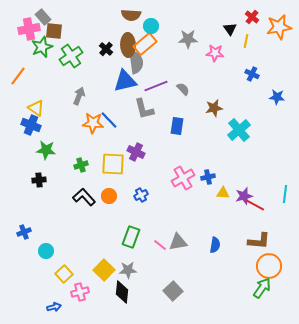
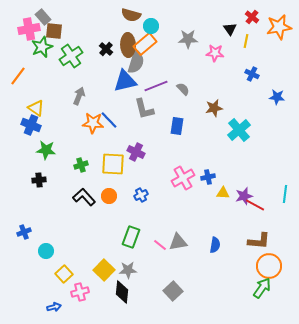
brown semicircle at (131, 15): rotated 12 degrees clockwise
gray semicircle at (136, 62): rotated 25 degrees clockwise
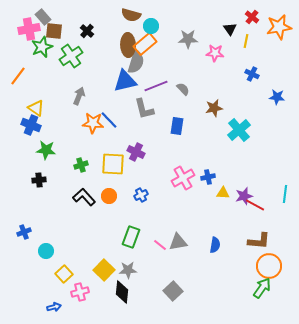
black cross at (106, 49): moved 19 px left, 18 px up
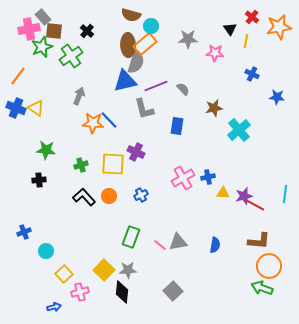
blue cross at (31, 125): moved 15 px left, 17 px up
green arrow at (262, 288): rotated 105 degrees counterclockwise
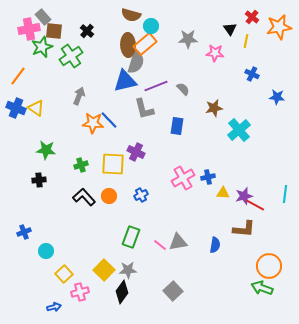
brown L-shape at (259, 241): moved 15 px left, 12 px up
black diamond at (122, 292): rotated 30 degrees clockwise
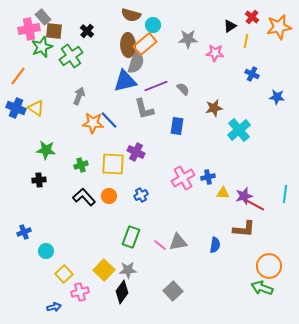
cyan circle at (151, 26): moved 2 px right, 1 px up
black triangle at (230, 29): moved 3 px up; rotated 32 degrees clockwise
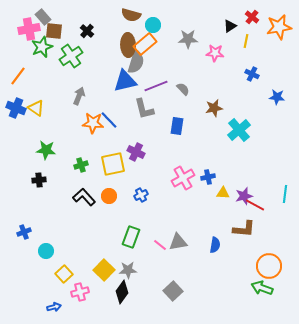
yellow square at (113, 164): rotated 15 degrees counterclockwise
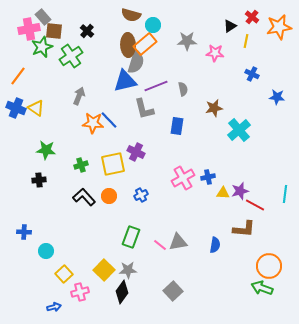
gray star at (188, 39): moved 1 px left, 2 px down
gray semicircle at (183, 89): rotated 32 degrees clockwise
purple star at (244, 196): moved 4 px left, 5 px up
blue cross at (24, 232): rotated 24 degrees clockwise
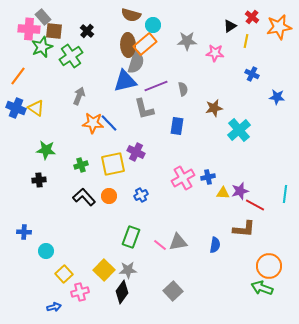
pink cross at (29, 29): rotated 15 degrees clockwise
blue line at (109, 120): moved 3 px down
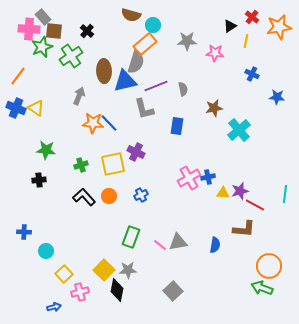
brown ellipse at (128, 45): moved 24 px left, 26 px down
pink cross at (183, 178): moved 6 px right
black diamond at (122, 292): moved 5 px left, 2 px up; rotated 25 degrees counterclockwise
